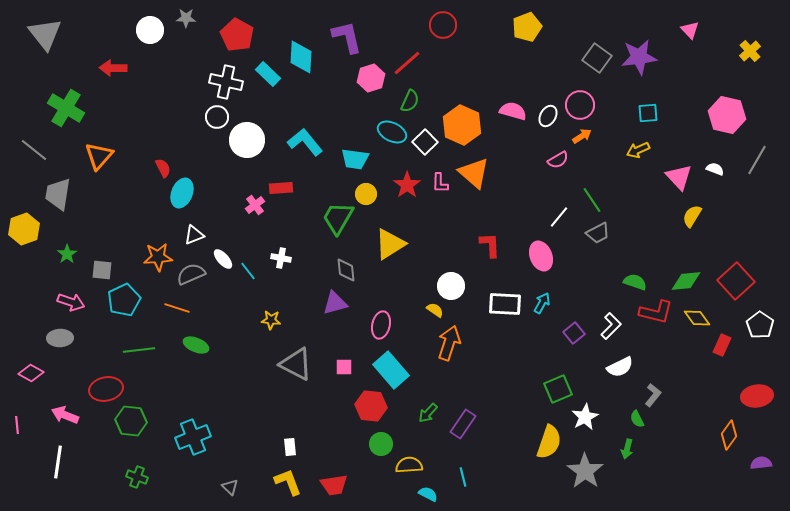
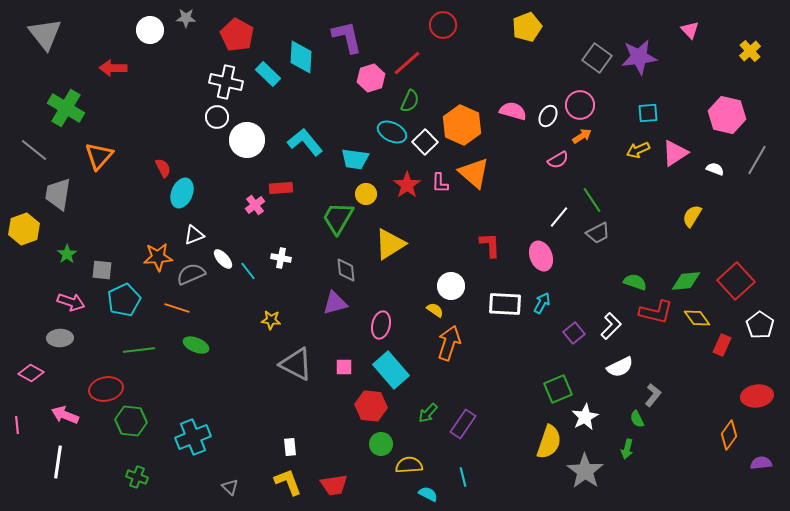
pink triangle at (679, 177): moved 4 px left, 24 px up; rotated 40 degrees clockwise
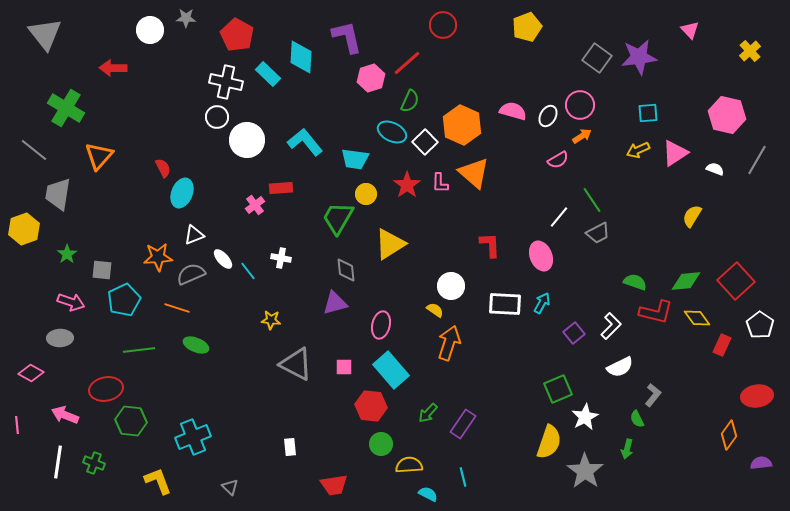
green cross at (137, 477): moved 43 px left, 14 px up
yellow L-shape at (288, 482): moved 130 px left, 1 px up
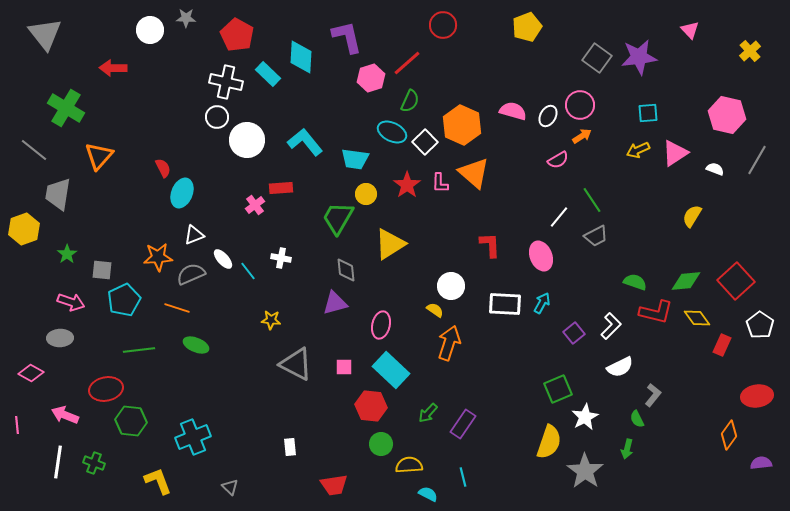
gray trapezoid at (598, 233): moved 2 px left, 3 px down
cyan rectangle at (391, 370): rotated 6 degrees counterclockwise
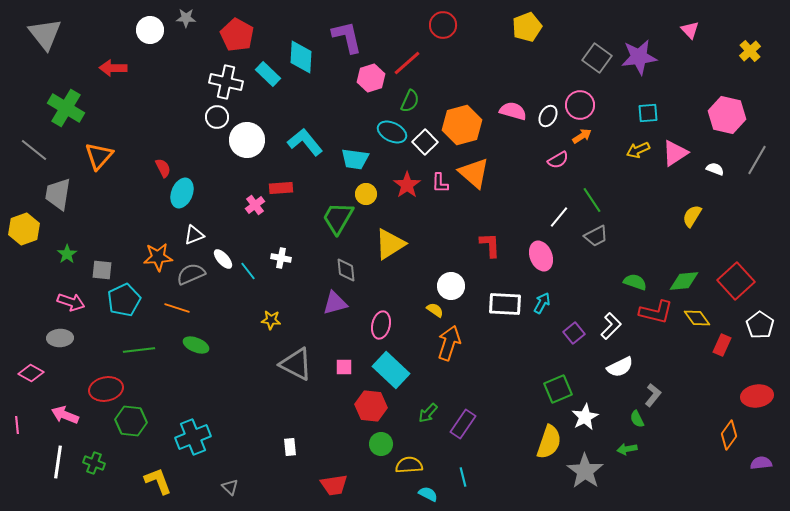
orange hexagon at (462, 125): rotated 21 degrees clockwise
green diamond at (686, 281): moved 2 px left
green arrow at (627, 449): rotated 66 degrees clockwise
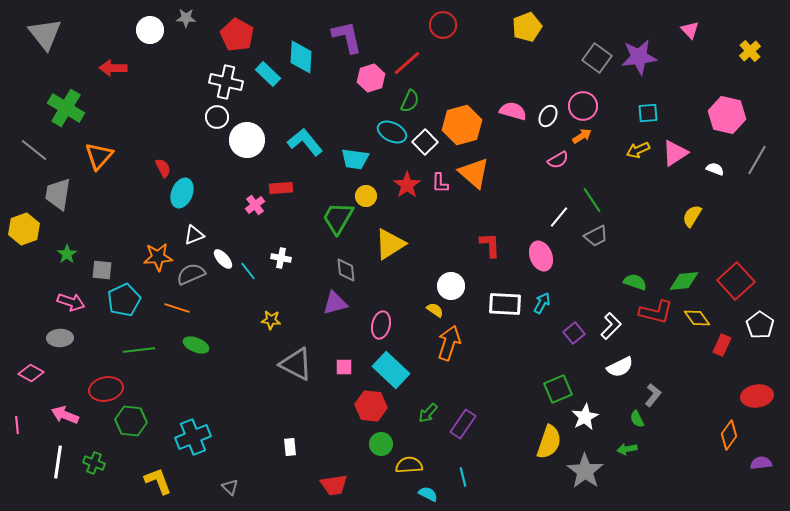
pink circle at (580, 105): moved 3 px right, 1 px down
yellow circle at (366, 194): moved 2 px down
